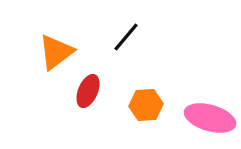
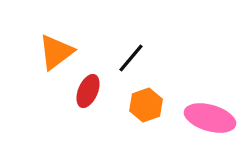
black line: moved 5 px right, 21 px down
orange hexagon: rotated 16 degrees counterclockwise
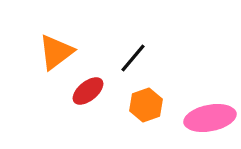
black line: moved 2 px right
red ellipse: rotated 28 degrees clockwise
pink ellipse: rotated 27 degrees counterclockwise
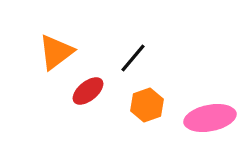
orange hexagon: moved 1 px right
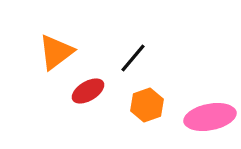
red ellipse: rotated 8 degrees clockwise
pink ellipse: moved 1 px up
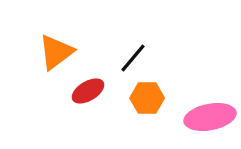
orange hexagon: moved 7 px up; rotated 20 degrees clockwise
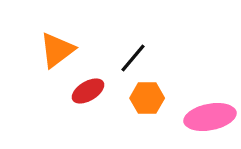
orange triangle: moved 1 px right, 2 px up
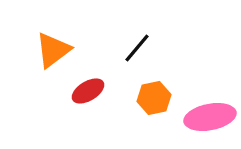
orange triangle: moved 4 px left
black line: moved 4 px right, 10 px up
orange hexagon: moved 7 px right; rotated 12 degrees counterclockwise
